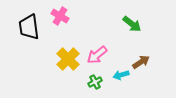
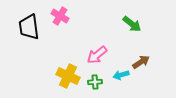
yellow cross: moved 17 px down; rotated 20 degrees counterclockwise
green cross: rotated 24 degrees clockwise
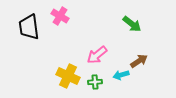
brown arrow: moved 2 px left, 1 px up
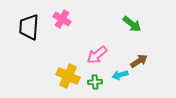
pink cross: moved 2 px right, 3 px down
black trapezoid: rotated 12 degrees clockwise
cyan arrow: moved 1 px left
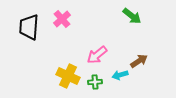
pink cross: rotated 18 degrees clockwise
green arrow: moved 8 px up
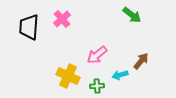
green arrow: moved 1 px up
brown arrow: moved 2 px right; rotated 18 degrees counterclockwise
green cross: moved 2 px right, 4 px down
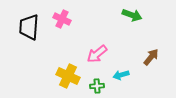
green arrow: rotated 18 degrees counterclockwise
pink cross: rotated 24 degrees counterclockwise
pink arrow: moved 1 px up
brown arrow: moved 10 px right, 4 px up
cyan arrow: moved 1 px right
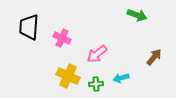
green arrow: moved 5 px right
pink cross: moved 19 px down
brown arrow: moved 3 px right
cyan arrow: moved 3 px down
green cross: moved 1 px left, 2 px up
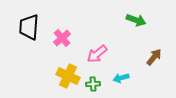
green arrow: moved 1 px left, 5 px down
pink cross: rotated 24 degrees clockwise
green cross: moved 3 px left
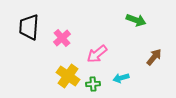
yellow cross: rotated 10 degrees clockwise
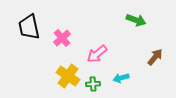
black trapezoid: rotated 16 degrees counterclockwise
brown arrow: moved 1 px right
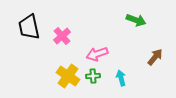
pink cross: moved 2 px up
pink arrow: rotated 20 degrees clockwise
cyan arrow: rotated 91 degrees clockwise
green cross: moved 8 px up
